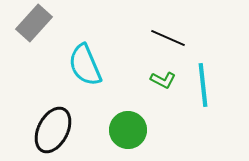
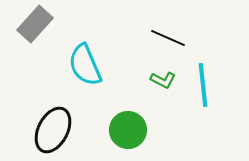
gray rectangle: moved 1 px right, 1 px down
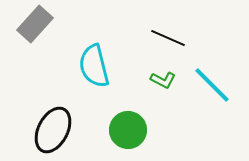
cyan semicircle: moved 9 px right, 1 px down; rotated 9 degrees clockwise
cyan line: moved 9 px right; rotated 39 degrees counterclockwise
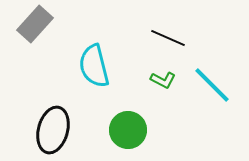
black ellipse: rotated 12 degrees counterclockwise
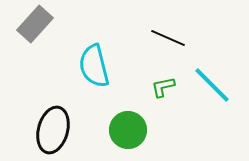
green L-shape: moved 7 px down; rotated 140 degrees clockwise
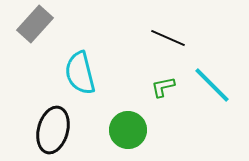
cyan semicircle: moved 14 px left, 7 px down
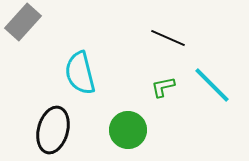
gray rectangle: moved 12 px left, 2 px up
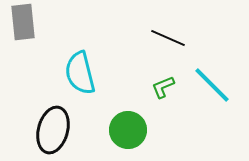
gray rectangle: rotated 48 degrees counterclockwise
green L-shape: rotated 10 degrees counterclockwise
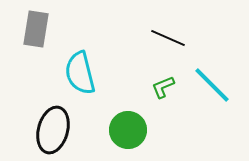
gray rectangle: moved 13 px right, 7 px down; rotated 15 degrees clockwise
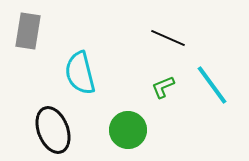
gray rectangle: moved 8 px left, 2 px down
cyan line: rotated 9 degrees clockwise
black ellipse: rotated 36 degrees counterclockwise
